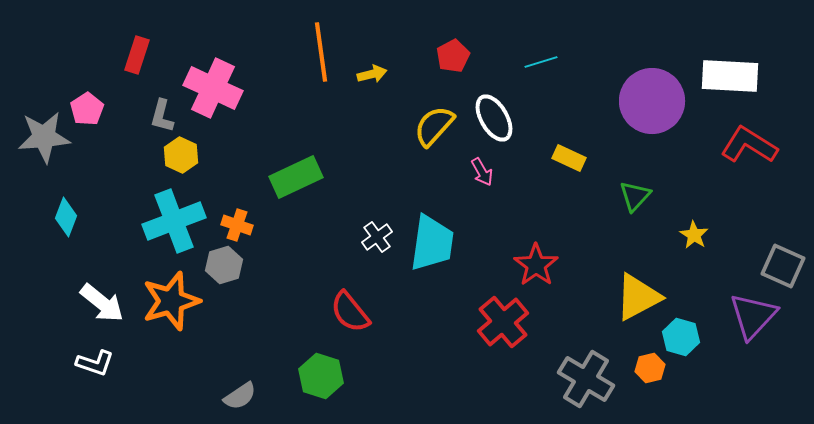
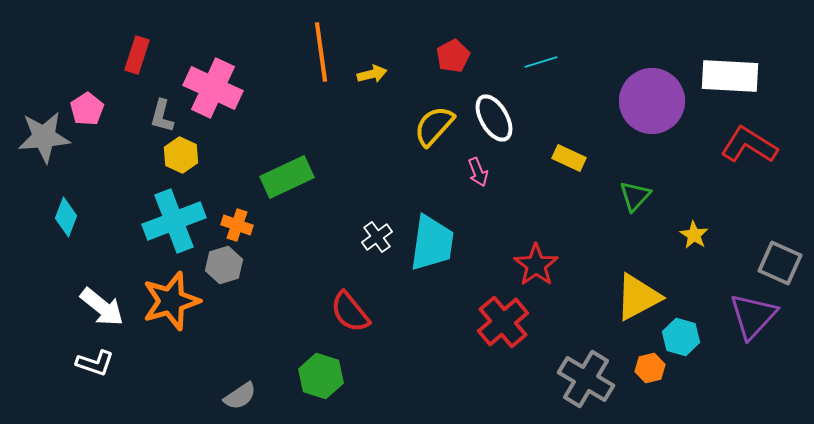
pink arrow: moved 4 px left; rotated 8 degrees clockwise
green rectangle: moved 9 px left
gray square: moved 3 px left, 3 px up
white arrow: moved 4 px down
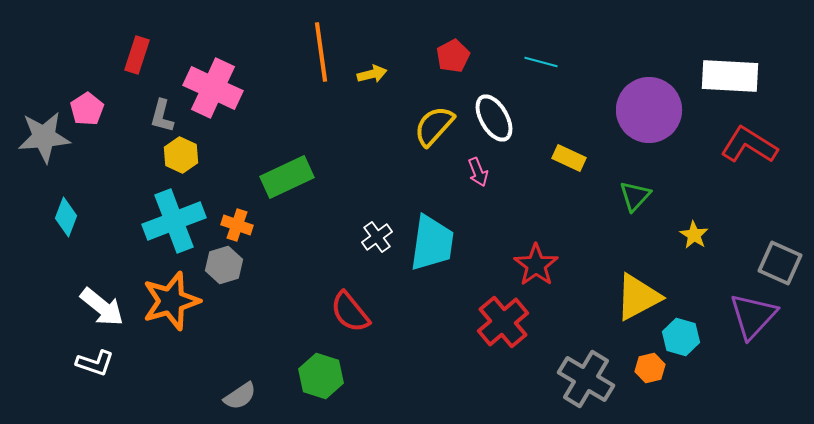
cyan line: rotated 32 degrees clockwise
purple circle: moved 3 px left, 9 px down
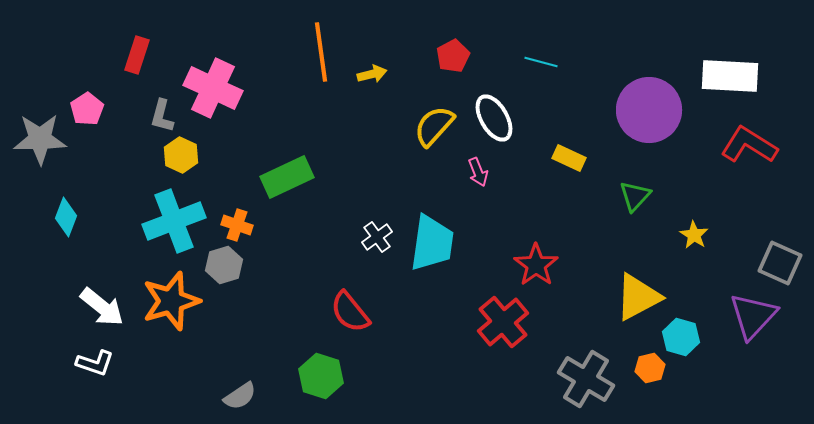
gray star: moved 4 px left, 2 px down; rotated 4 degrees clockwise
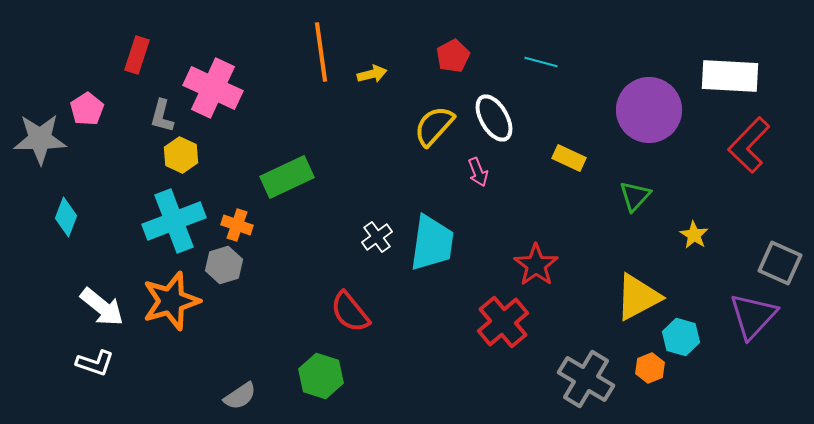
red L-shape: rotated 78 degrees counterclockwise
orange hexagon: rotated 8 degrees counterclockwise
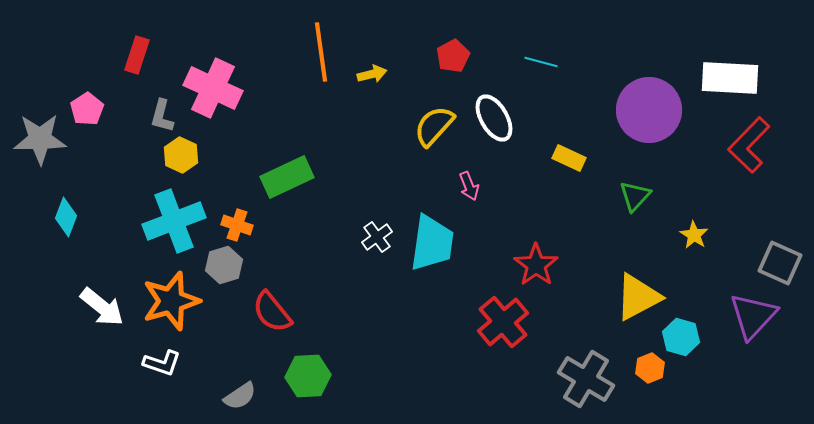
white rectangle: moved 2 px down
pink arrow: moved 9 px left, 14 px down
red semicircle: moved 78 px left
white L-shape: moved 67 px right
green hexagon: moved 13 px left; rotated 21 degrees counterclockwise
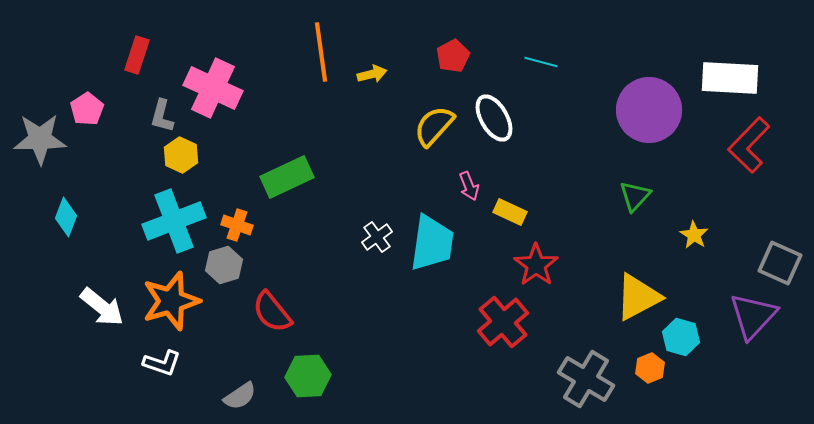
yellow rectangle: moved 59 px left, 54 px down
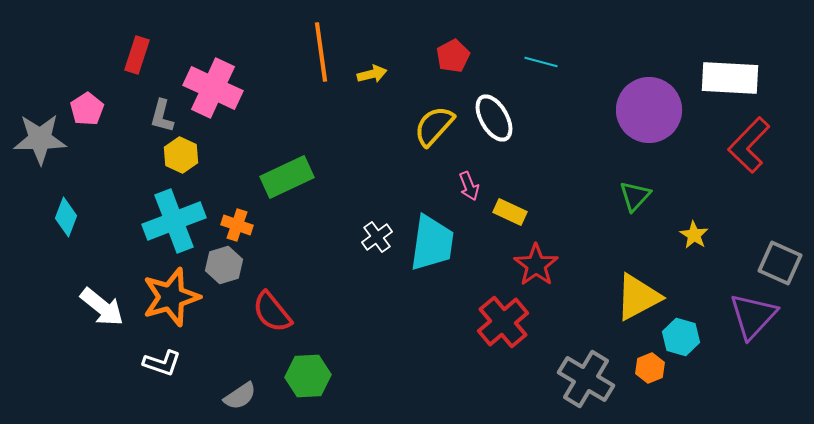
orange star: moved 4 px up
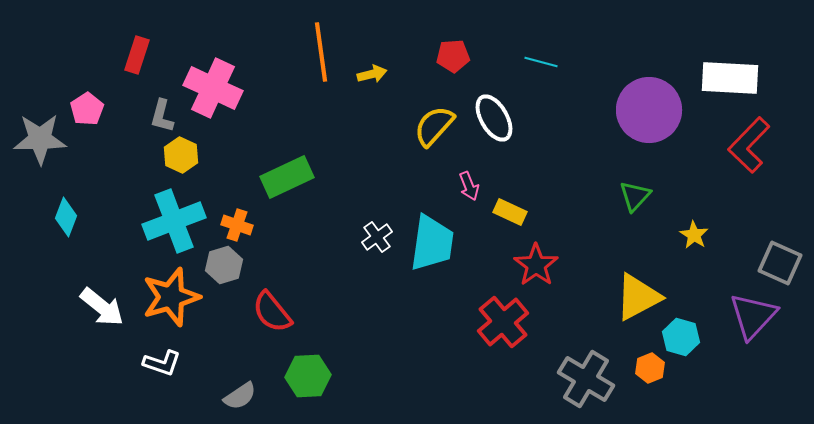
red pentagon: rotated 24 degrees clockwise
